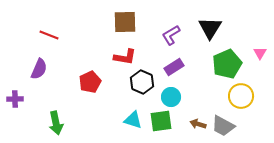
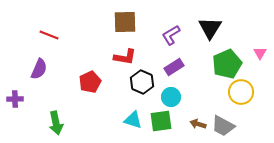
yellow circle: moved 4 px up
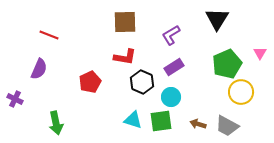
black triangle: moved 7 px right, 9 px up
purple cross: rotated 28 degrees clockwise
gray trapezoid: moved 4 px right
